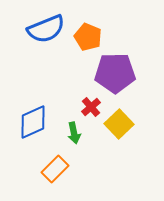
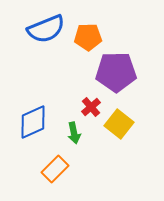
orange pentagon: rotated 24 degrees counterclockwise
purple pentagon: moved 1 px right, 1 px up
yellow square: rotated 8 degrees counterclockwise
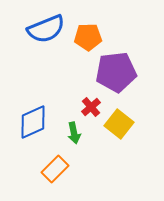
purple pentagon: rotated 6 degrees counterclockwise
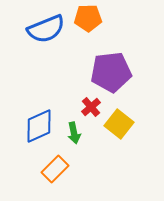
orange pentagon: moved 19 px up
purple pentagon: moved 5 px left
blue diamond: moved 6 px right, 4 px down
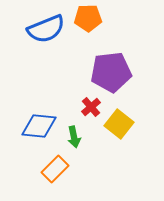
blue diamond: rotated 30 degrees clockwise
green arrow: moved 4 px down
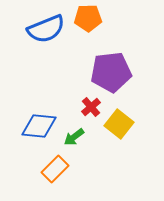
green arrow: rotated 65 degrees clockwise
